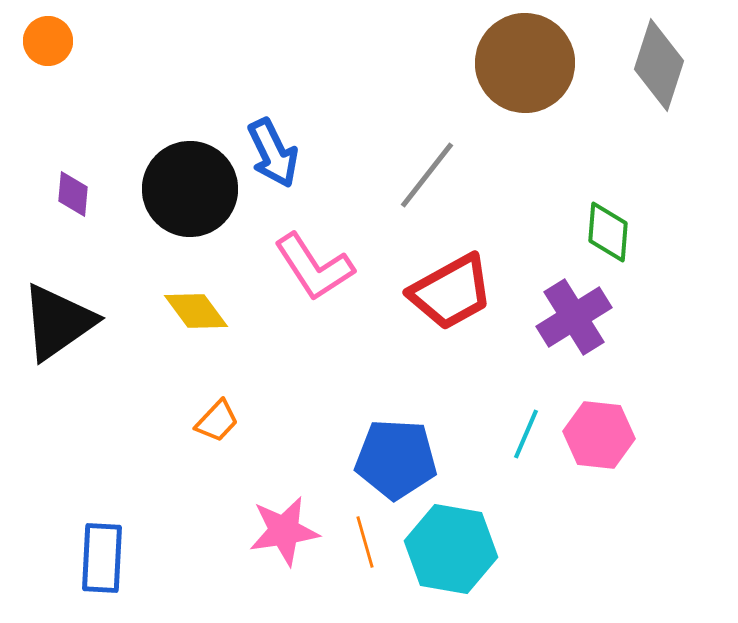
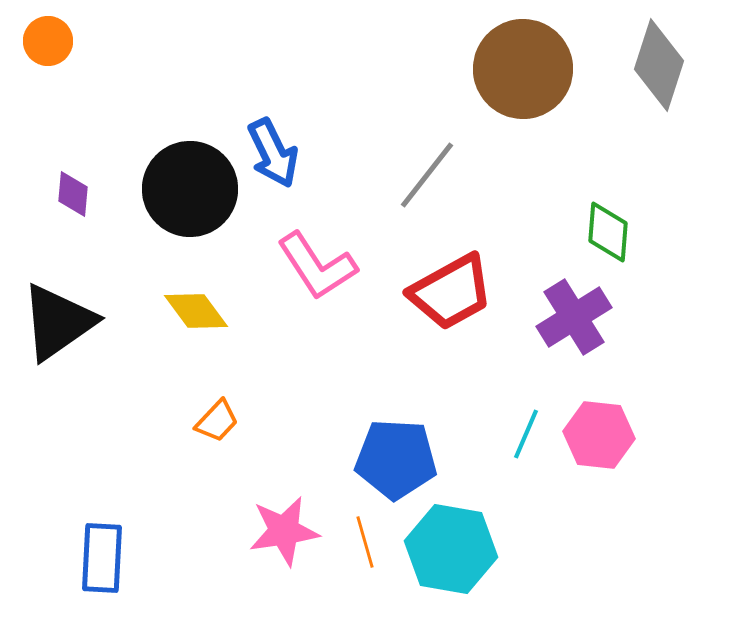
brown circle: moved 2 px left, 6 px down
pink L-shape: moved 3 px right, 1 px up
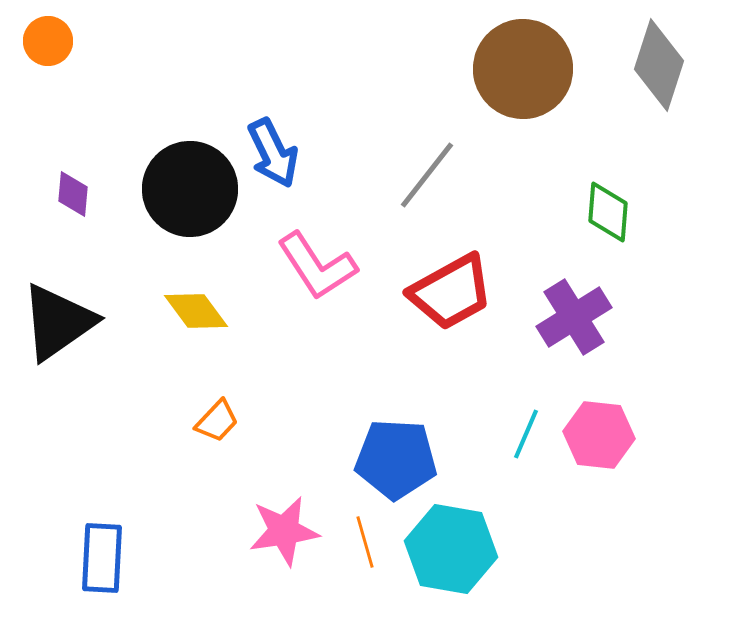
green diamond: moved 20 px up
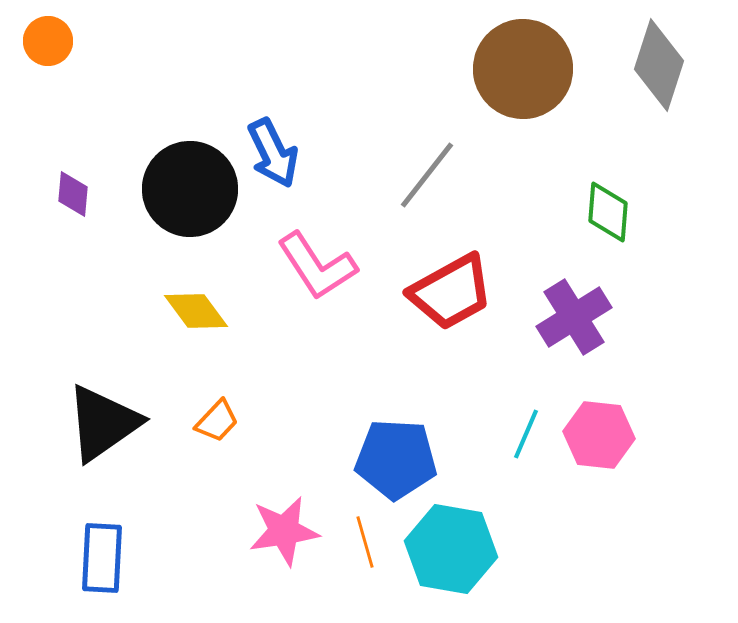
black triangle: moved 45 px right, 101 px down
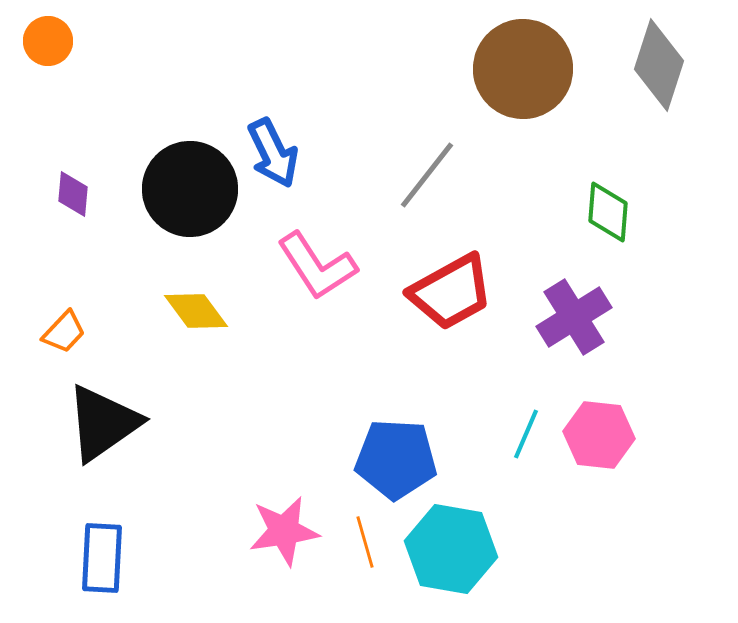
orange trapezoid: moved 153 px left, 89 px up
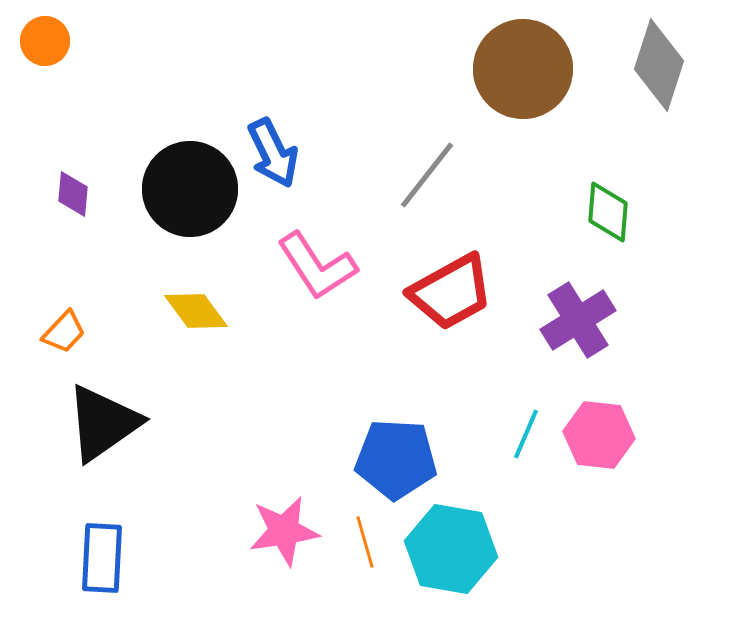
orange circle: moved 3 px left
purple cross: moved 4 px right, 3 px down
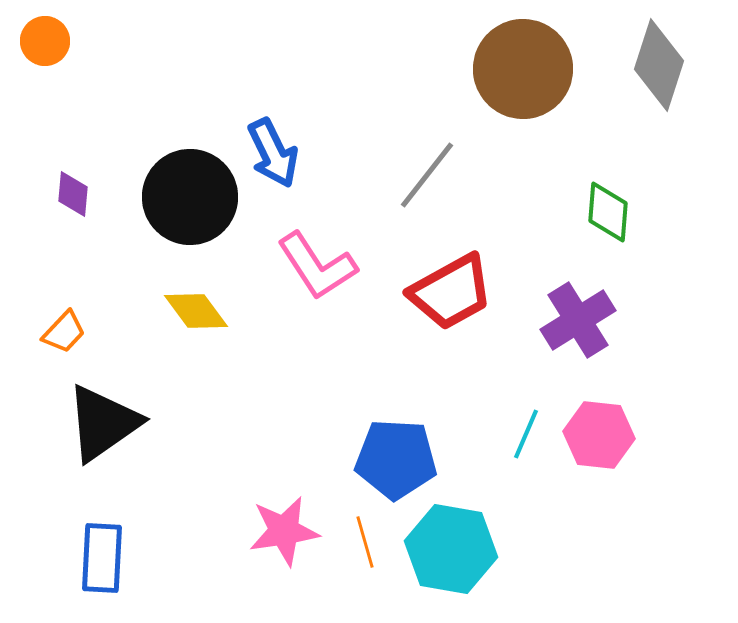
black circle: moved 8 px down
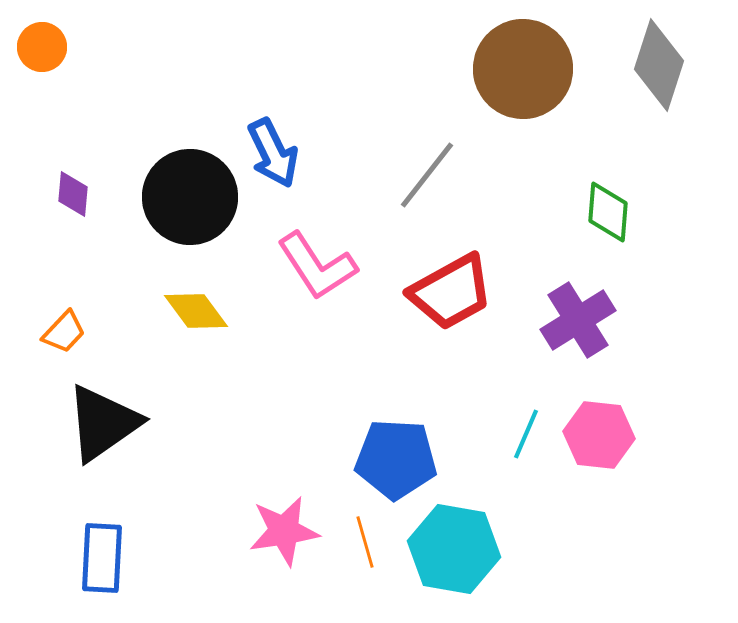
orange circle: moved 3 px left, 6 px down
cyan hexagon: moved 3 px right
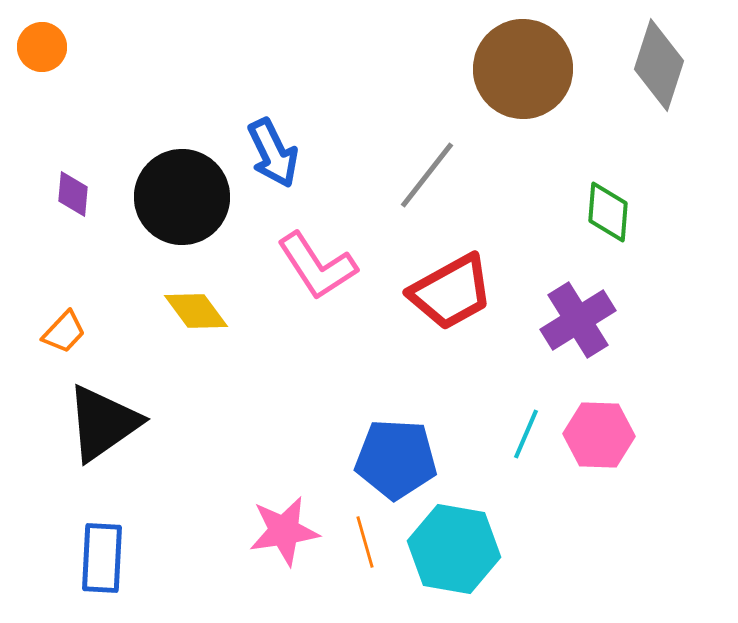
black circle: moved 8 px left
pink hexagon: rotated 4 degrees counterclockwise
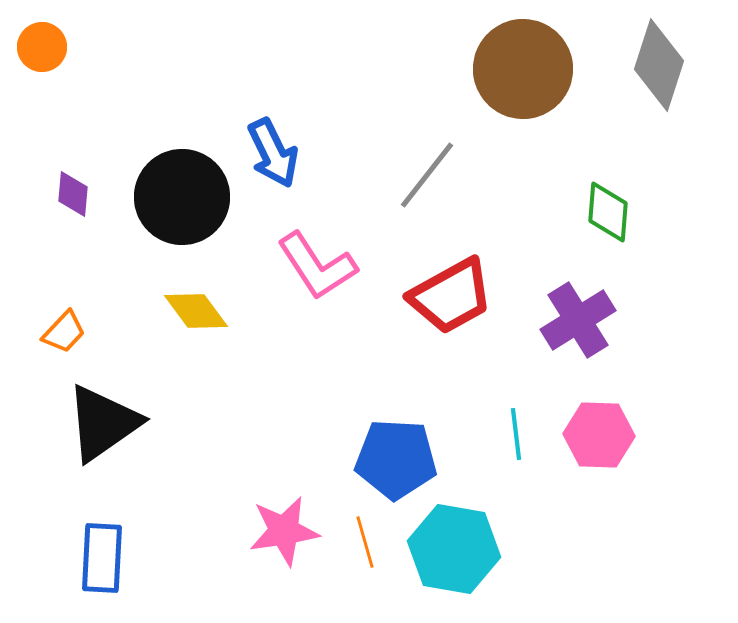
red trapezoid: moved 4 px down
cyan line: moved 10 px left; rotated 30 degrees counterclockwise
